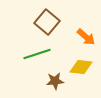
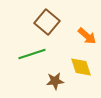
orange arrow: moved 1 px right, 1 px up
green line: moved 5 px left
yellow diamond: rotated 65 degrees clockwise
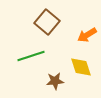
orange arrow: moved 1 px up; rotated 108 degrees clockwise
green line: moved 1 px left, 2 px down
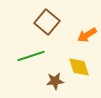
yellow diamond: moved 2 px left
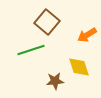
green line: moved 6 px up
